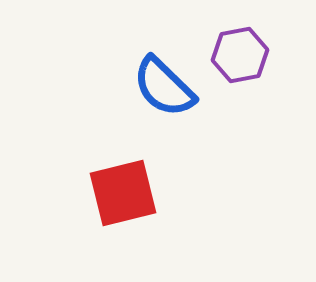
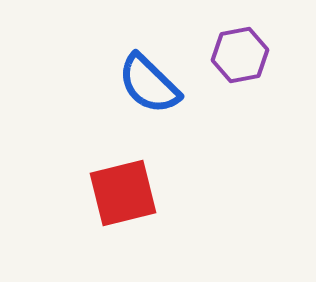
blue semicircle: moved 15 px left, 3 px up
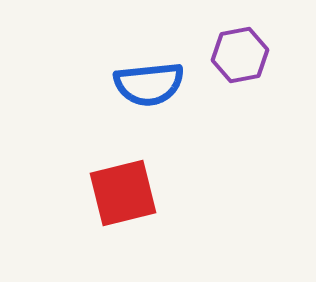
blue semicircle: rotated 50 degrees counterclockwise
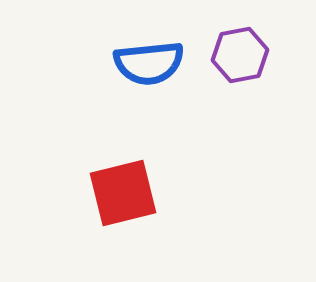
blue semicircle: moved 21 px up
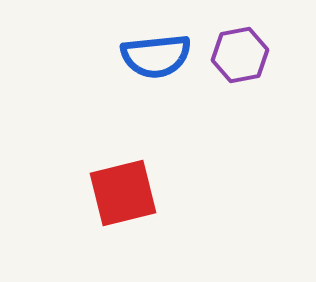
blue semicircle: moved 7 px right, 7 px up
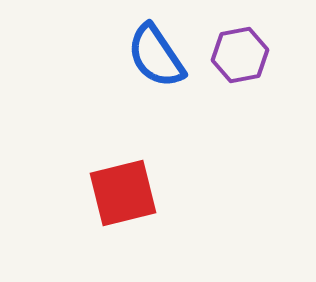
blue semicircle: rotated 62 degrees clockwise
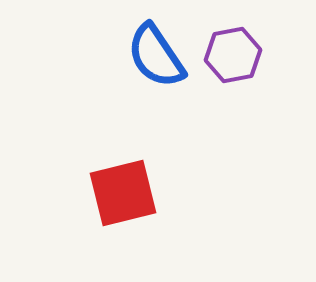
purple hexagon: moved 7 px left
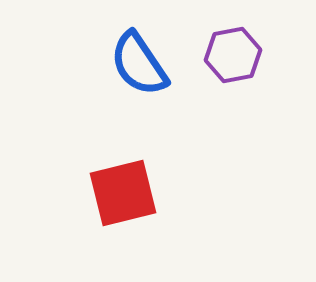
blue semicircle: moved 17 px left, 8 px down
